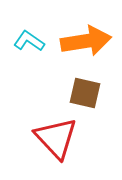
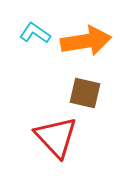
cyan L-shape: moved 6 px right, 8 px up
red triangle: moved 1 px up
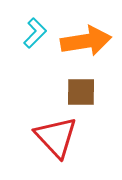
cyan L-shape: rotated 100 degrees clockwise
brown square: moved 4 px left, 1 px up; rotated 12 degrees counterclockwise
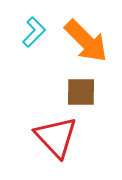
cyan L-shape: moved 1 px left, 1 px up
orange arrow: rotated 54 degrees clockwise
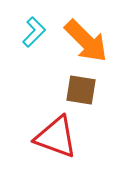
brown square: moved 2 px up; rotated 8 degrees clockwise
red triangle: rotated 27 degrees counterclockwise
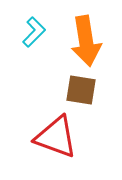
orange arrow: rotated 36 degrees clockwise
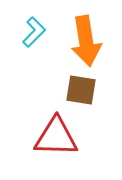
red triangle: rotated 18 degrees counterclockwise
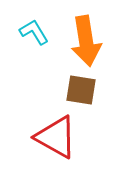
cyan L-shape: rotated 76 degrees counterclockwise
red triangle: rotated 27 degrees clockwise
